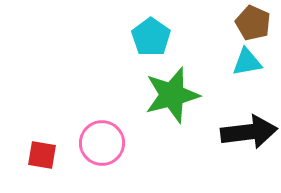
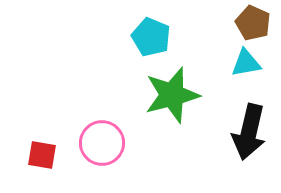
cyan pentagon: rotated 12 degrees counterclockwise
cyan triangle: moved 1 px left, 1 px down
black arrow: rotated 110 degrees clockwise
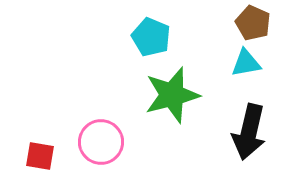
pink circle: moved 1 px left, 1 px up
red square: moved 2 px left, 1 px down
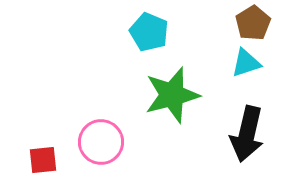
brown pentagon: rotated 16 degrees clockwise
cyan pentagon: moved 2 px left, 5 px up
cyan triangle: rotated 8 degrees counterclockwise
black arrow: moved 2 px left, 2 px down
red square: moved 3 px right, 4 px down; rotated 16 degrees counterclockwise
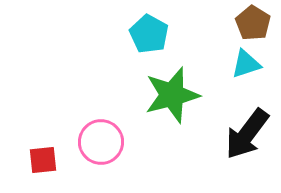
brown pentagon: rotated 8 degrees counterclockwise
cyan pentagon: moved 2 px down; rotated 6 degrees clockwise
cyan triangle: moved 1 px down
black arrow: rotated 24 degrees clockwise
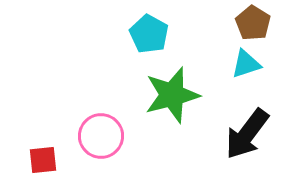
pink circle: moved 6 px up
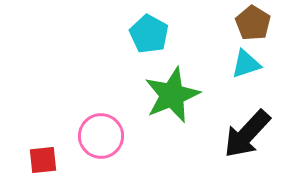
green star: rotated 8 degrees counterclockwise
black arrow: rotated 6 degrees clockwise
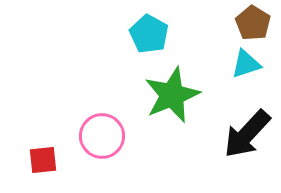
pink circle: moved 1 px right
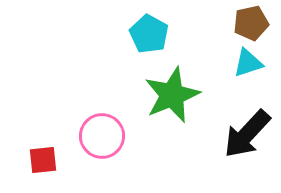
brown pentagon: moved 2 px left; rotated 28 degrees clockwise
cyan triangle: moved 2 px right, 1 px up
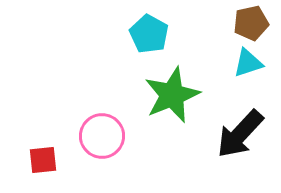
black arrow: moved 7 px left
